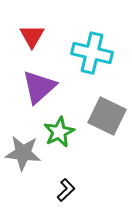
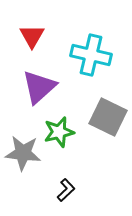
cyan cross: moved 1 px left, 2 px down
gray square: moved 1 px right, 1 px down
green star: rotated 12 degrees clockwise
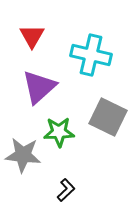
green star: rotated 12 degrees clockwise
gray star: moved 2 px down
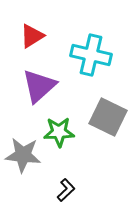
red triangle: rotated 28 degrees clockwise
purple triangle: moved 1 px up
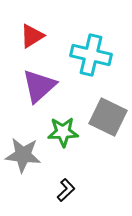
green star: moved 4 px right
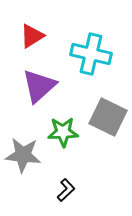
cyan cross: moved 1 px up
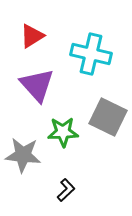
purple triangle: moved 2 px left, 1 px up; rotated 30 degrees counterclockwise
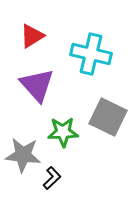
black L-shape: moved 14 px left, 12 px up
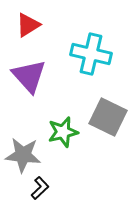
red triangle: moved 4 px left, 11 px up
purple triangle: moved 8 px left, 9 px up
green star: rotated 12 degrees counterclockwise
black L-shape: moved 12 px left, 10 px down
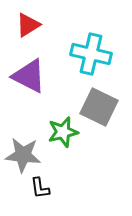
purple triangle: rotated 21 degrees counterclockwise
gray square: moved 9 px left, 10 px up
black L-shape: rotated 125 degrees clockwise
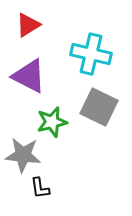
green star: moved 11 px left, 10 px up
